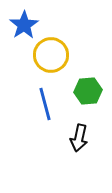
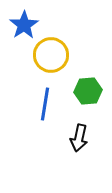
blue line: rotated 24 degrees clockwise
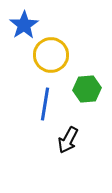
green hexagon: moved 1 px left, 2 px up
black arrow: moved 11 px left, 2 px down; rotated 16 degrees clockwise
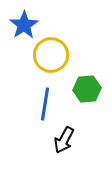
black arrow: moved 4 px left
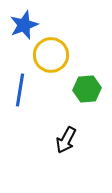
blue star: rotated 12 degrees clockwise
blue line: moved 25 px left, 14 px up
black arrow: moved 2 px right
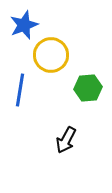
green hexagon: moved 1 px right, 1 px up
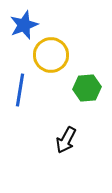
green hexagon: moved 1 px left
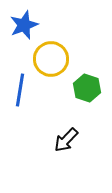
yellow circle: moved 4 px down
green hexagon: rotated 24 degrees clockwise
black arrow: rotated 16 degrees clockwise
